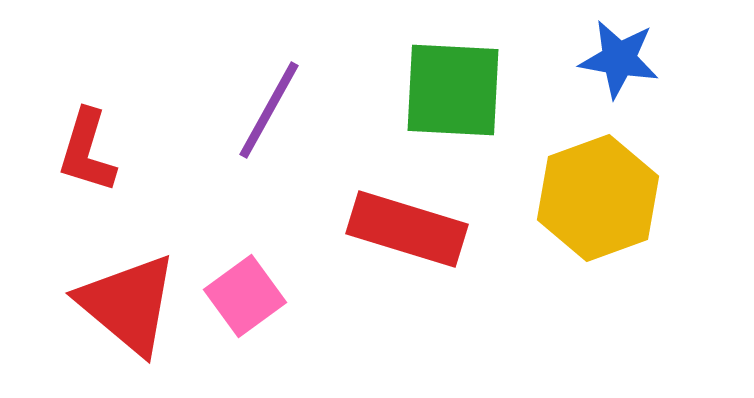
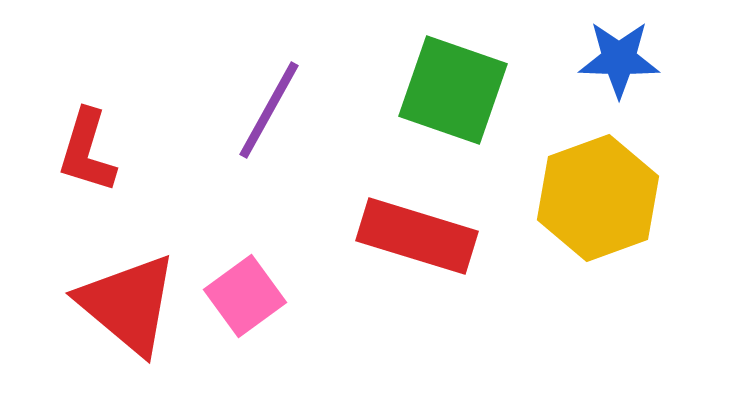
blue star: rotated 8 degrees counterclockwise
green square: rotated 16 degrees clockwise
red rectangle: moved 10 px right, 7 px down
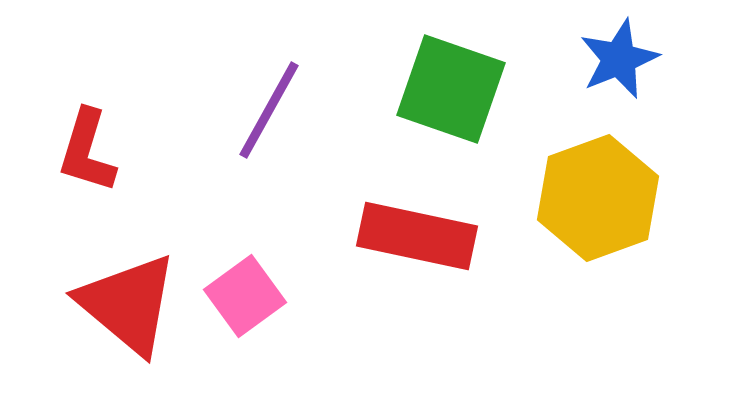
blue star: rotated 24 degrees counterclockwise
green square: moved 2 px left, 1 px up
red rectangle: rotated 5 degrees counterclockwise
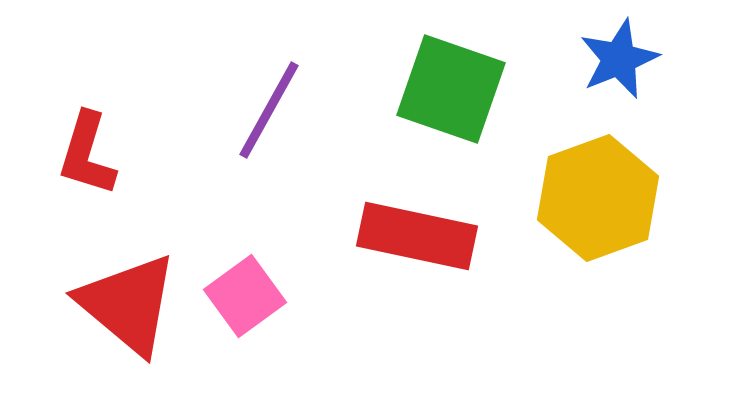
red L-shape: moved 3 px down
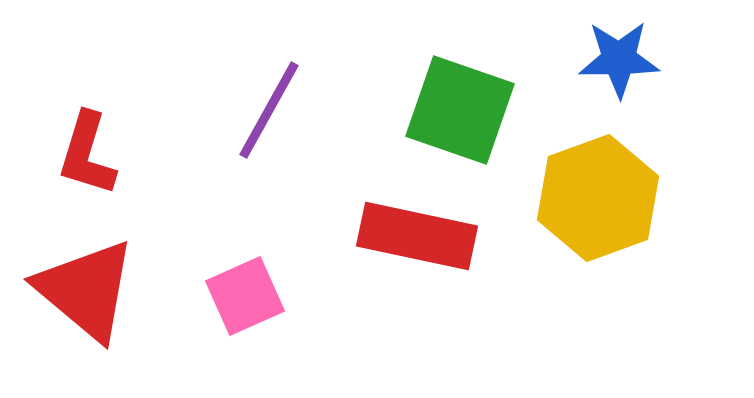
blue star: rotated 22 degrees clockwise
green square: moved 9 px right, 21 px down
pink square: rotated 12 degrees clockwise
red triangle: moved 42 px left, 14 px up
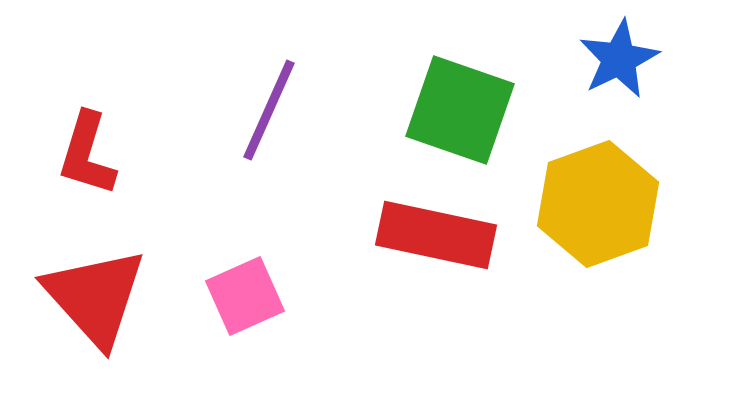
blue star: rotated 26 degrees counterclockwise
purple line: rotated 5 degrees counterclockwise
yellow hexagon: moved 6 px down
red rectangle: moved 19 px right, 1 px up
red triangle: moved 9 px right, 7 px down; rotated 8 degrees clockwise
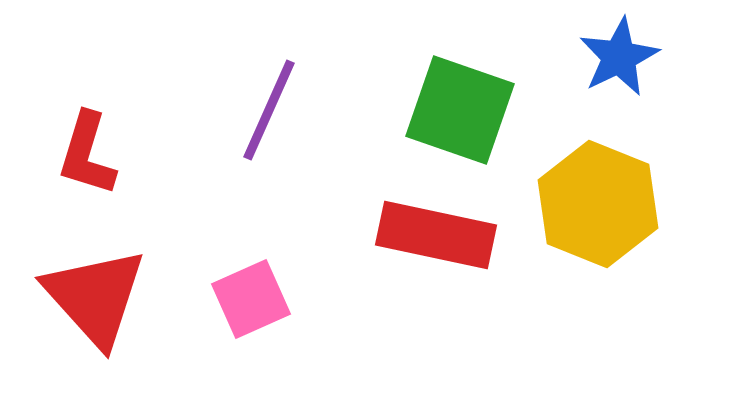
blue star: moved 2 px up
yellow hexagon: rotated 18 degrees counterclockwise
pink square: moved 6 px right, 3 px down
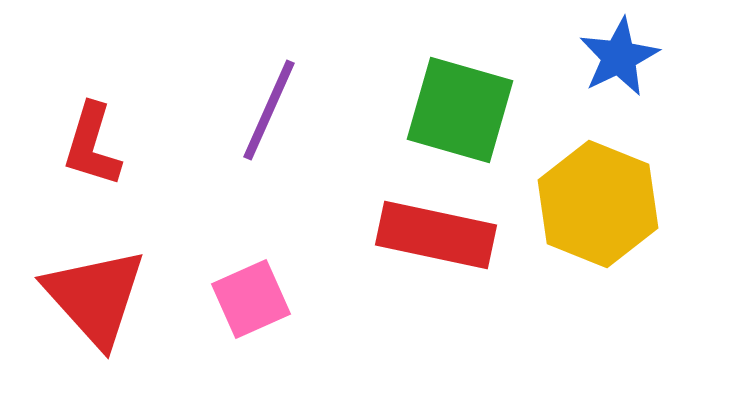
green square: rotated 3 degrees counterclockwise
red L-shape: moved 5 px right, 9 px up
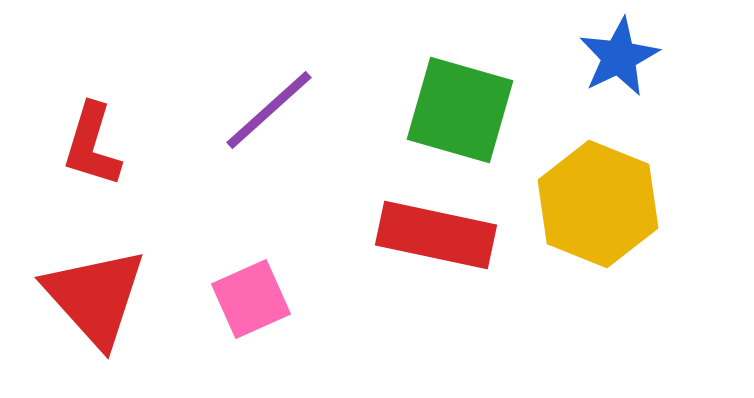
purple line: rotated 24 degrees clockwise
